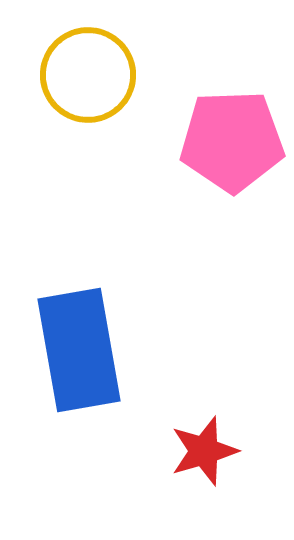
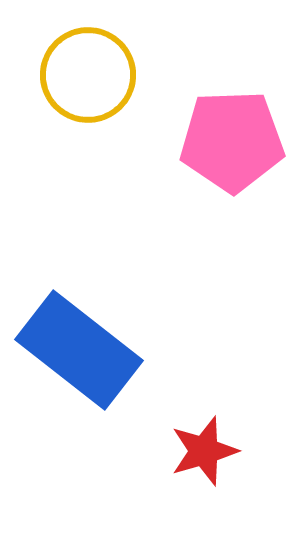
blue rectangle: rotated 42 degrees counterclockwise
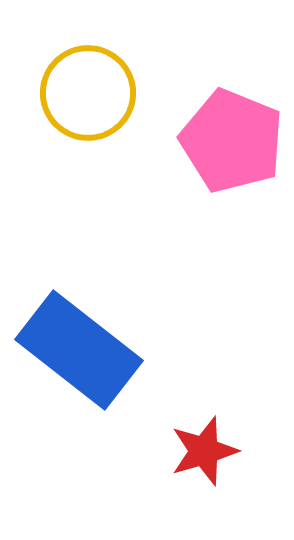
yellow circle: moved 18 px down
pink pentagon: rotated 24 degrees clockwise
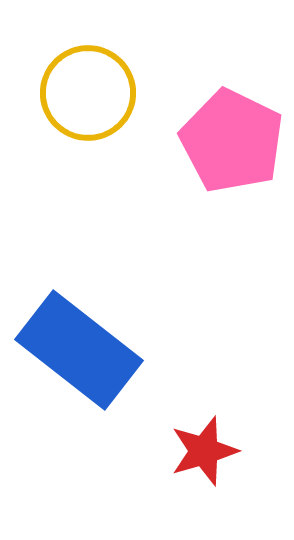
pink pentagon: rotated 4 degrees clockwise
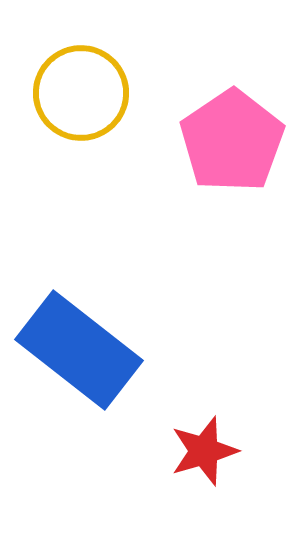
yellow circle: moved 7 px left
pink pentagon: rotated 12 degrees clockwise
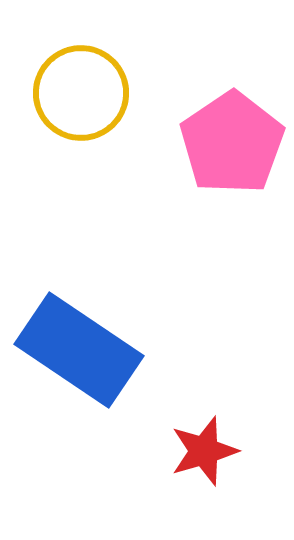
pink pentagon: moved 2 px down
blue rectangle: rotated 4 degrees counterclockwise
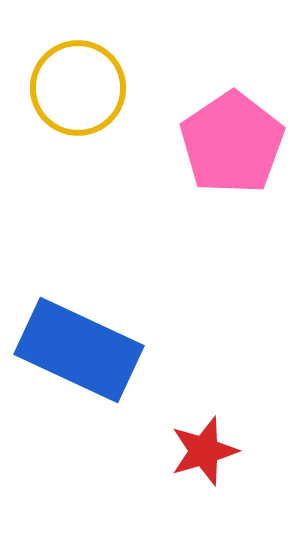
yellow circle: moved 3 px left, 5 px up
blue rectangle: rotated 9 degrees counterclockwise
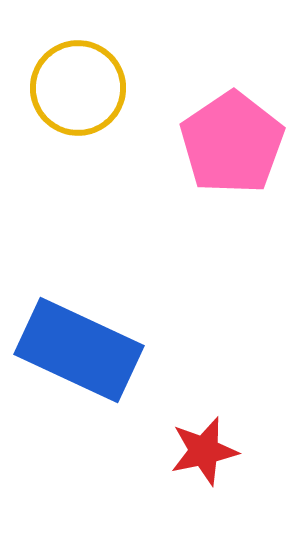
red star: rotated 4 degrees clockwise
